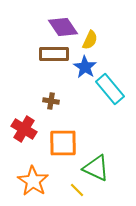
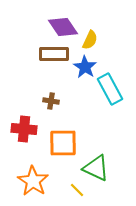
cyan rectangle: rotated 12 degrees clockwise
red cross: rotated 25 degrees counterclockwise
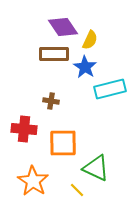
cyan rectangle: rotated 76 degrees counterclockwise
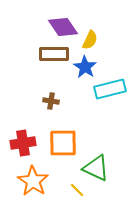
red cross: moved 1 px left, 14 px down; rotated 15 degrees counterclockwise
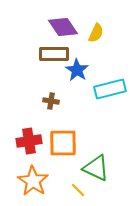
yellow semicircle: moved 6 px right, 7 px up
blue star: moved 8 px left, 3 px down
red cross: moved 6 px right, 2 px up
yellow line: moved 1 px right
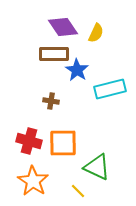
red cross: rotated 25 degrees clockwise
green triangle: moved 1 px right, 1 px up
yellow line: moved 1 px down
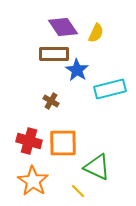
brown cross: rotated 21 degrees clockwise
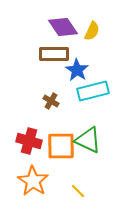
yellow semicircle: moved 4 px left, 2 px up
cyan rectangle: moved 17 px left, 2 px down
orange square: moved 2 px left, 3 px down
green triangle: moved 9 px left, 27 px up
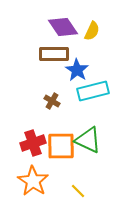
brown cross: moved 1 px right
red cross: moved 4 px right, 2 px down; rotated 35 degrees counterclockwise
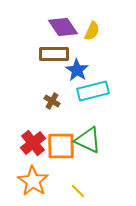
red cross: rotated 20 degrees counterclockwise
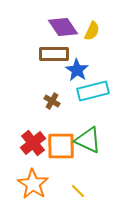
orange star: moved 3 px down
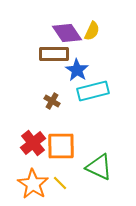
purple diamond: moved 4 px right, 6 px down
green triangle: moved 11 px right, 27 px down
yellow line: moved 18 px left, 8 px up
